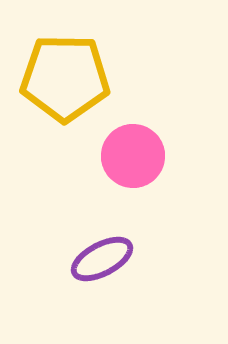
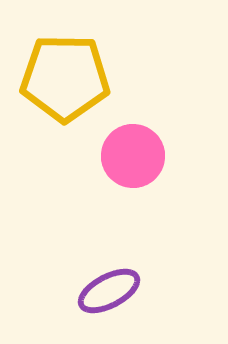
purple ellipse: moved 7 px right, 32 px down
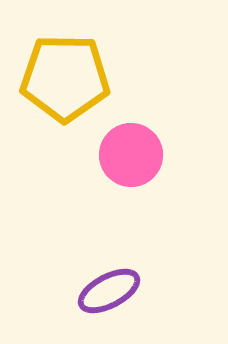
pink circle: moved 2 px left, 1 px up
